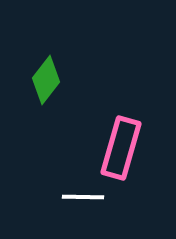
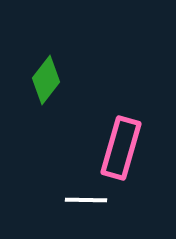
white line: moved 3 px right, 3 px down
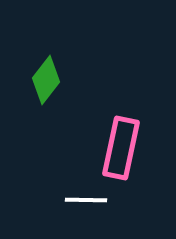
pink rectangle: rotated 4 degrees counterclockwise
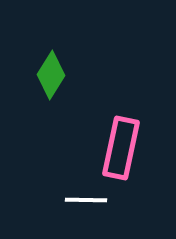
green diamond: moved 5 px right, 5 px up; rotated 6 degrees counterclockwise
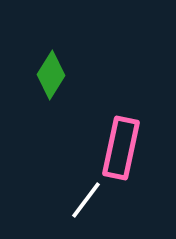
white line: rotated 54 degrees counterclockwise
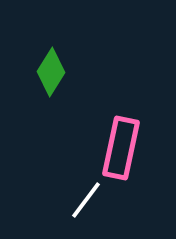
green diamond: moved 3 px up
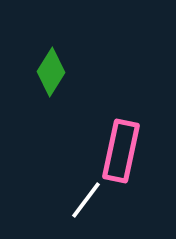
pink rectangle: moved 3 px down
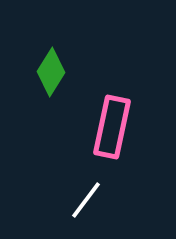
pink rectangle: moved 9 px left, 24 px up
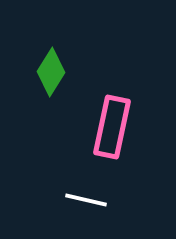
white line: rotated 66 degrees clockwise
